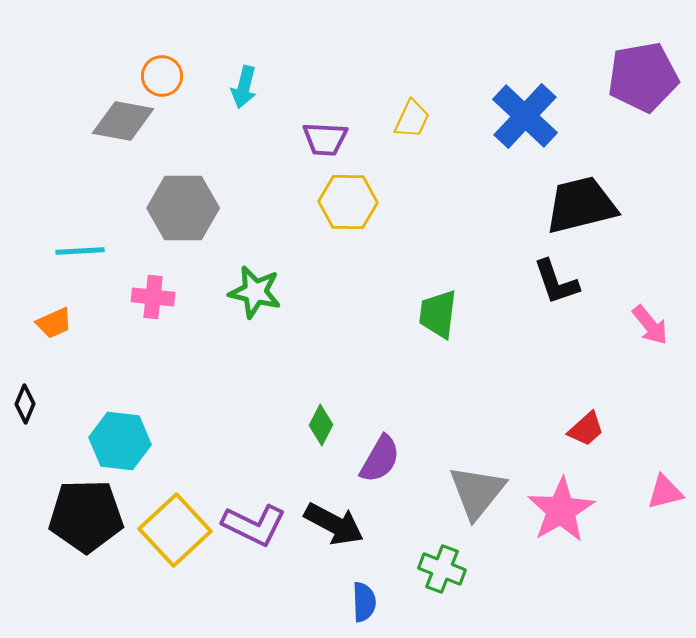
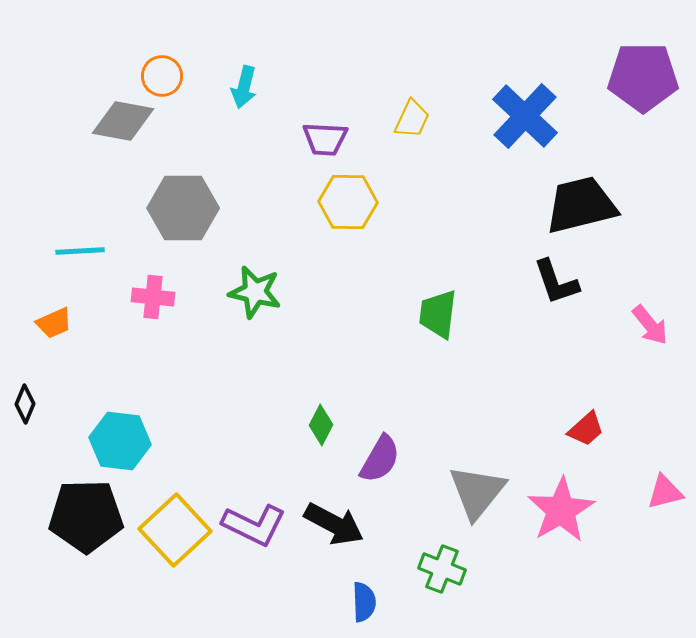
purple pentagon: rotated 10 degrees clockwise
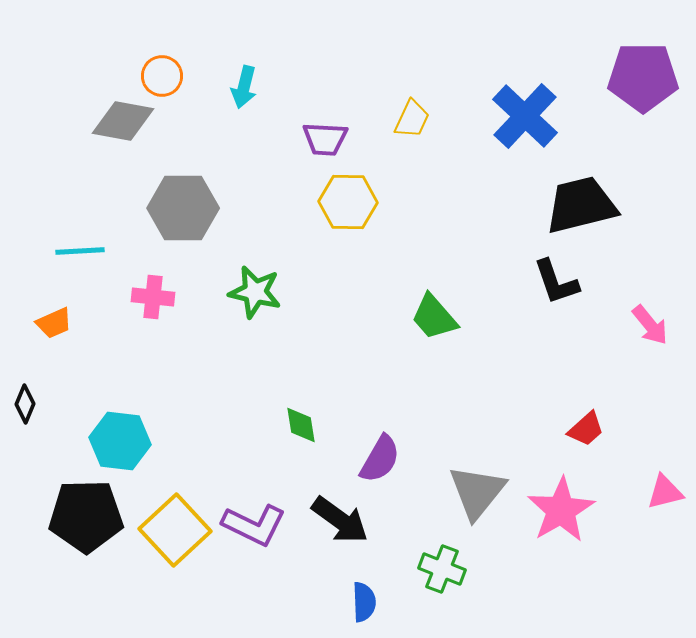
green trapezoid: moved 4 px left, 3 px down; rotated 48 degrees counterclockwise
green diamond: moved 20 px left; rotated 36 degrees counterclockwise
black arrow: moved 6 px right, 4 px up; rotated 8 degrees clockwise
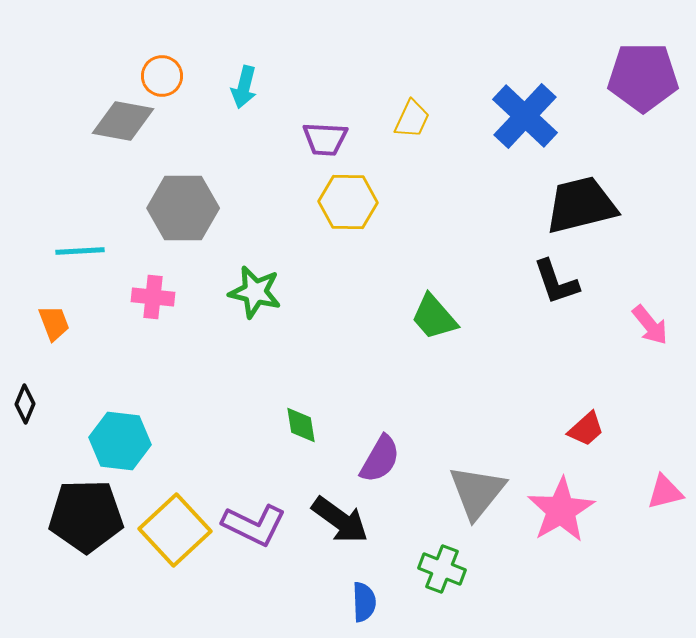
orange trapezoid: rotated 87 degrees counterclockwise
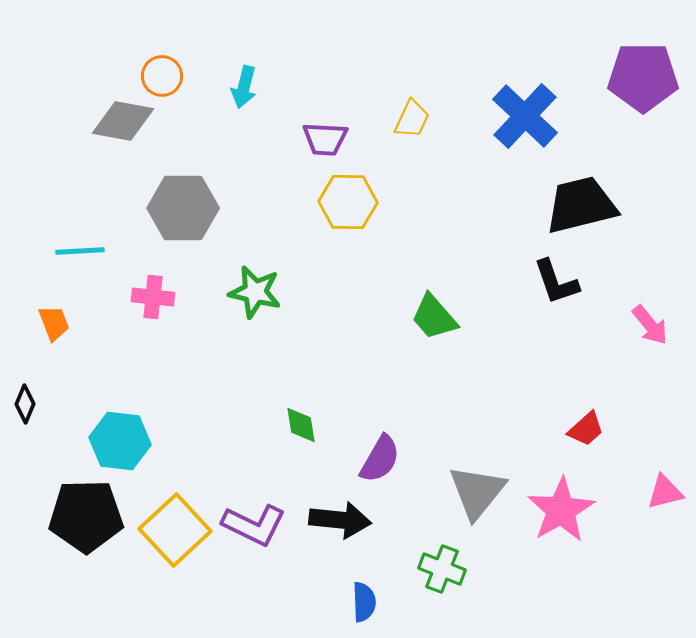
black arrow: rotated 30 degrees counterclockwise
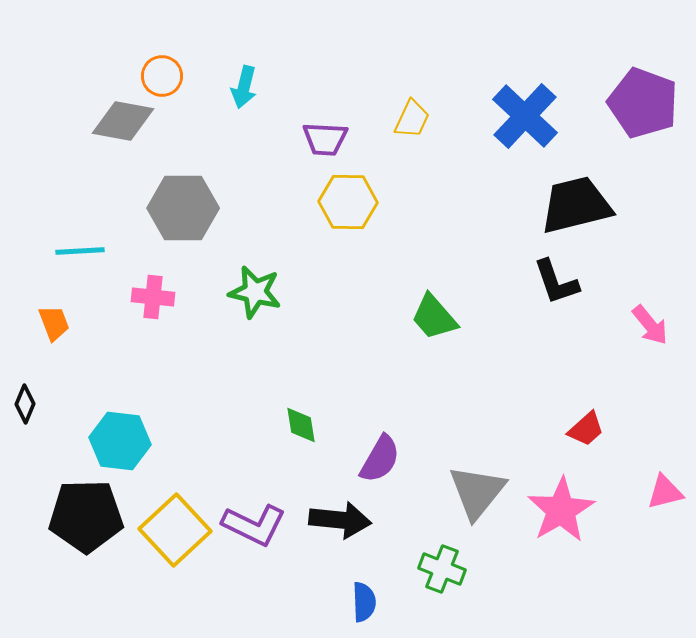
purple pentagon: moved 26 px down; rotated 20 degrees clockwise
black trapezoid: moved 5 px left
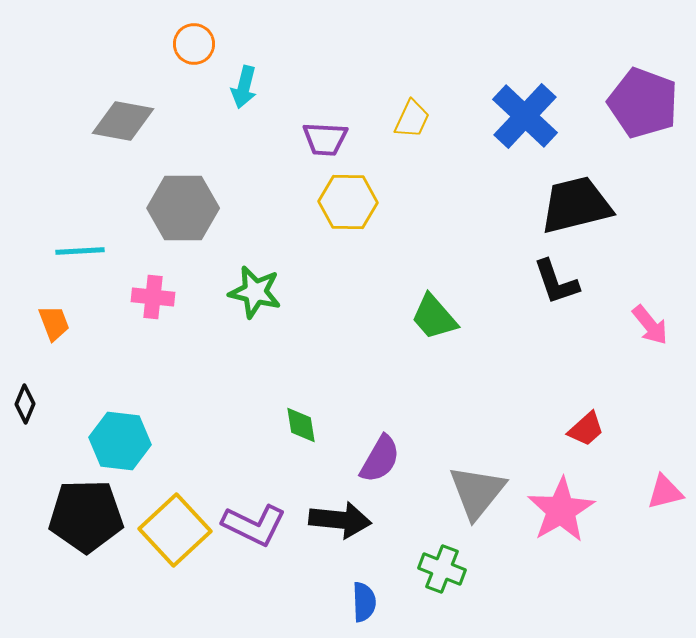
orange circle: moved 32 px right, 32 px up
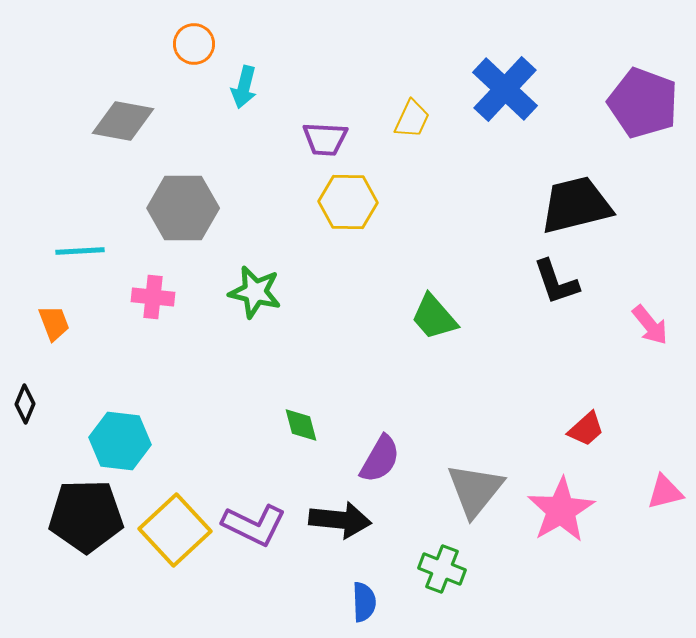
blue cross: moved 20 px left, 27 px up
green diamond: rotated 6 degrees counterclockwise
gray triangle: moved 2 px left, 2 px up
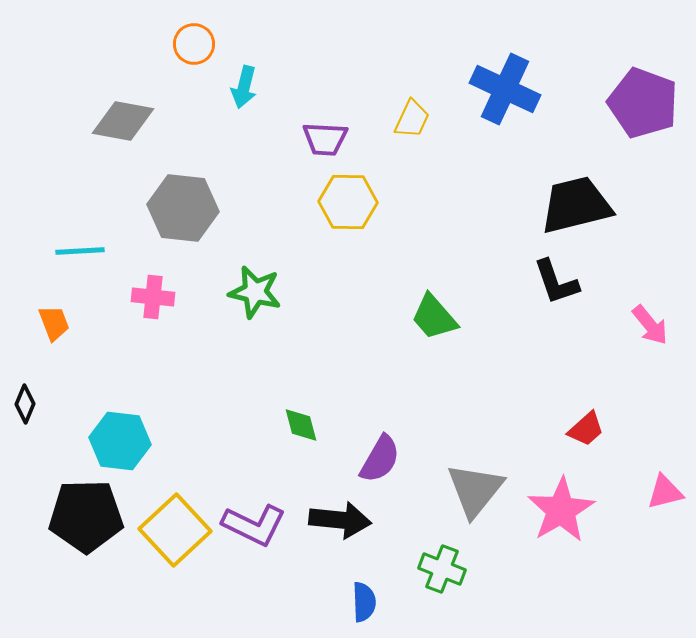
blue cross: rotated 18 degrees counterclockwise
gray hexagon: rotated 6 degrees clockwise
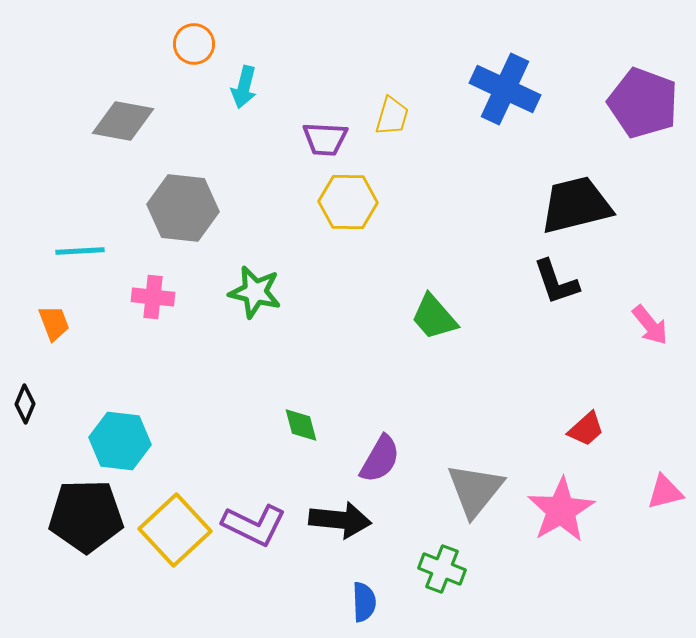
yellow trapezoid: moved 20 px left, 3 px up; rotated 9 degrees counterclockwise
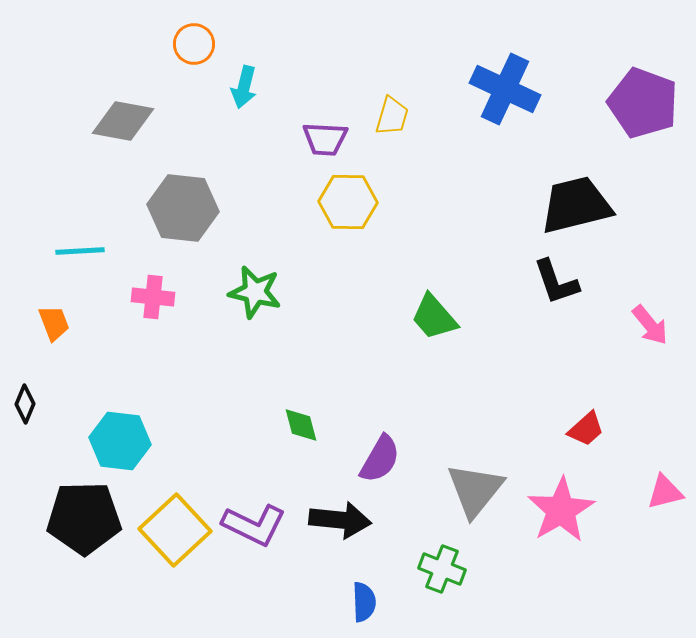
black pentagon: moved 2 px left, 2 px down
